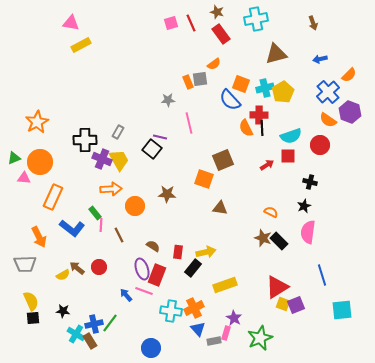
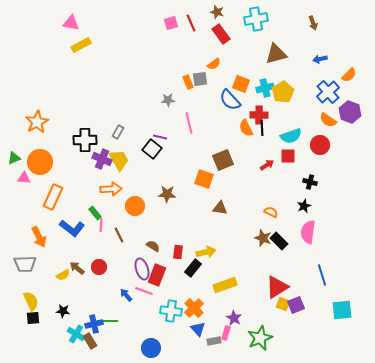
orange cross at (194, 308): rotated 18 degrees counterclockwise
green line at (110, 323): moved 2 px left, 2 px up; rotated 54 degrees clockwise
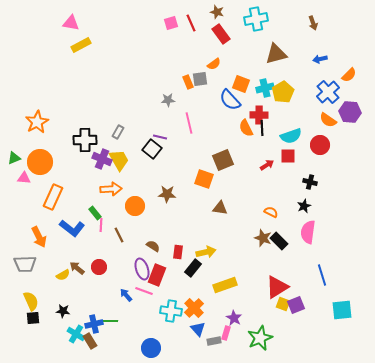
purple hexagon at (350, 112): rotated 15 degrees counterclockwise
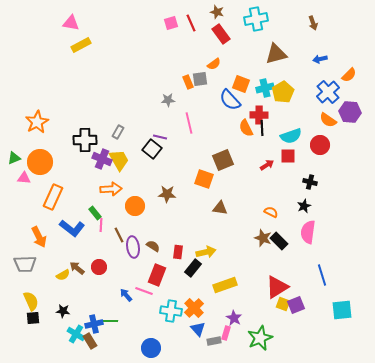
purple ellipse at (142, 269): moved 9 px left, 22 px up; rotated 10 degrees clockwise
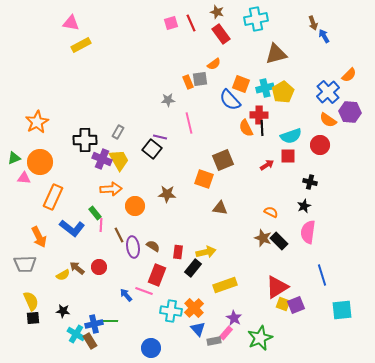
blue arrow at (320, 59): moved 4 px right, 23 px up; rotated 72 degrees clockwise
pink rectangle at (226, 333): rotated 24 degrees clockwise
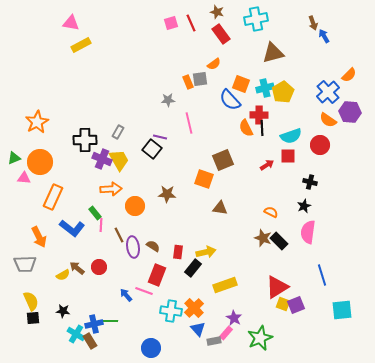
brown triangle at (276, 54): moved 3 px left, 1 px up
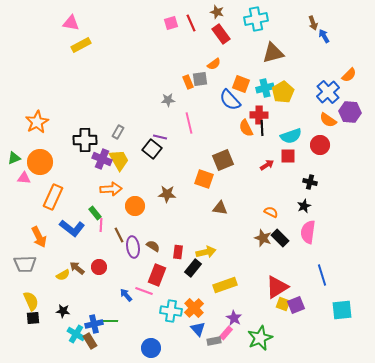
black rectangle at (279, 241): moved 1 px right, 3 px up
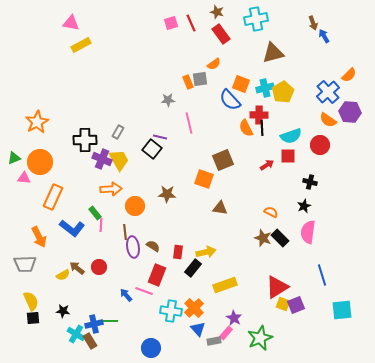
brown line at (119, 235): moved 6 px right, 3 px up; rotated 21 degrees clockwise
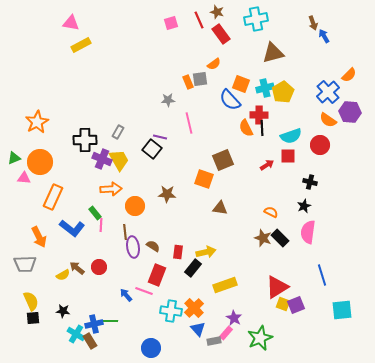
red line at (191, 23): moved 8 px right, 3 px up
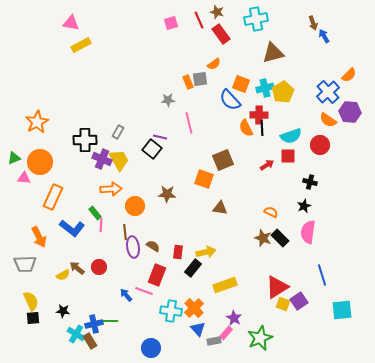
purple square at (296, 305): moved 3 px right, 4 px up; rotated 12 degrees counterclockwise
